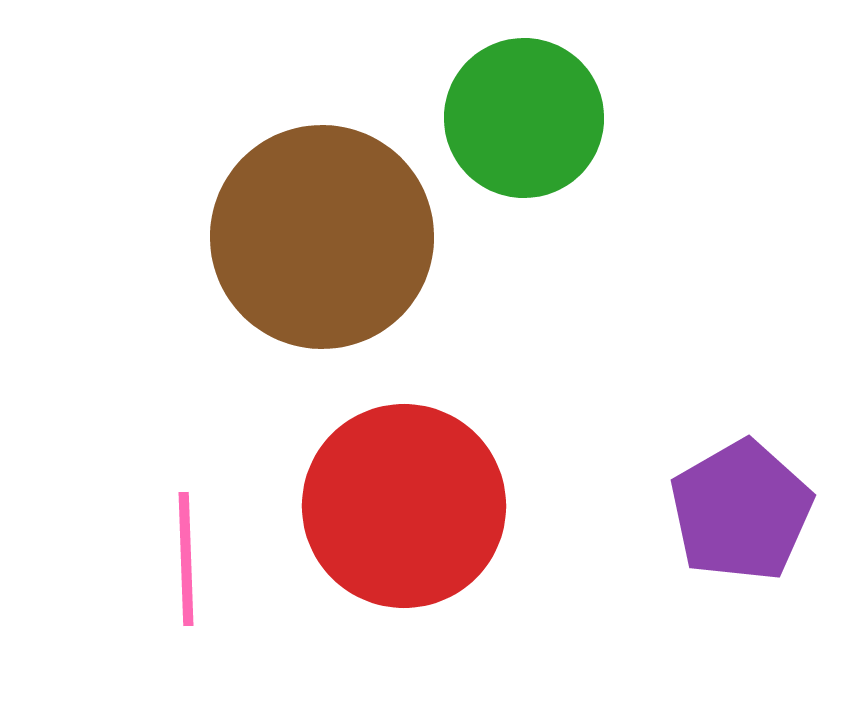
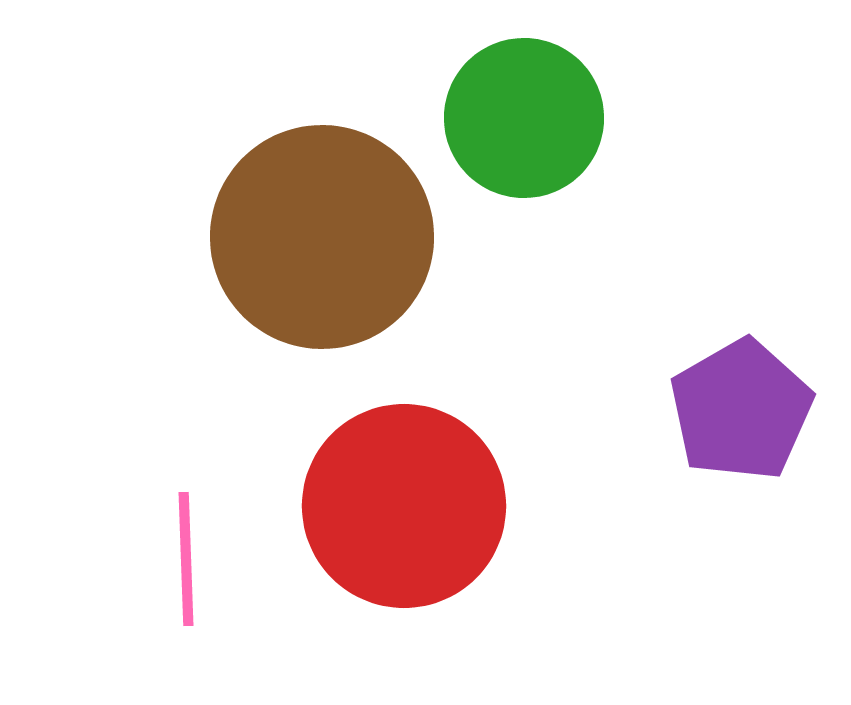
purple pentagon: moved 101 px up
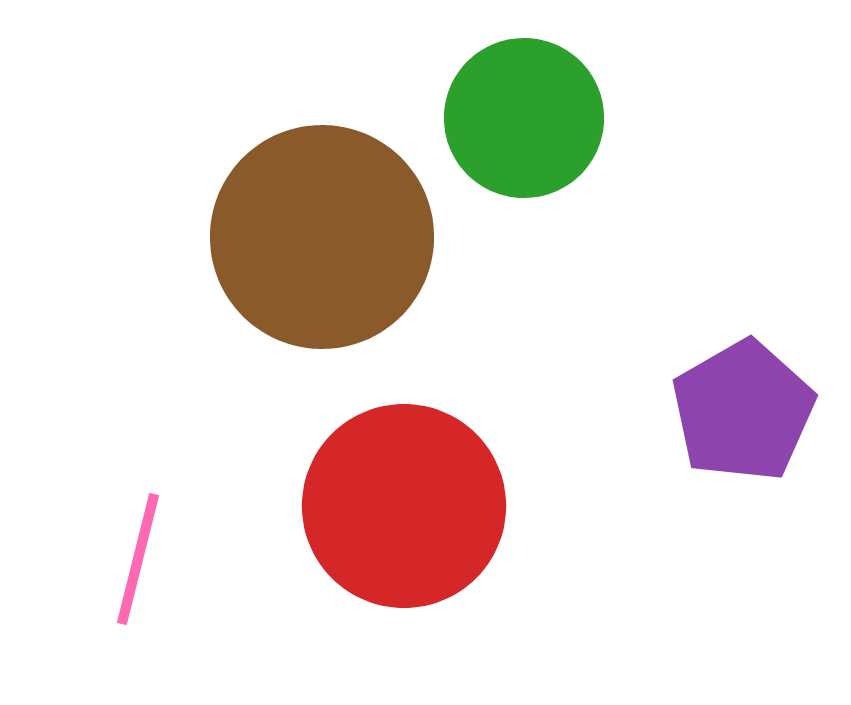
purple pentagon: moved 2 px right, 1 px down
pink line: moved 48 px left; rotated 16 degrees clockwise
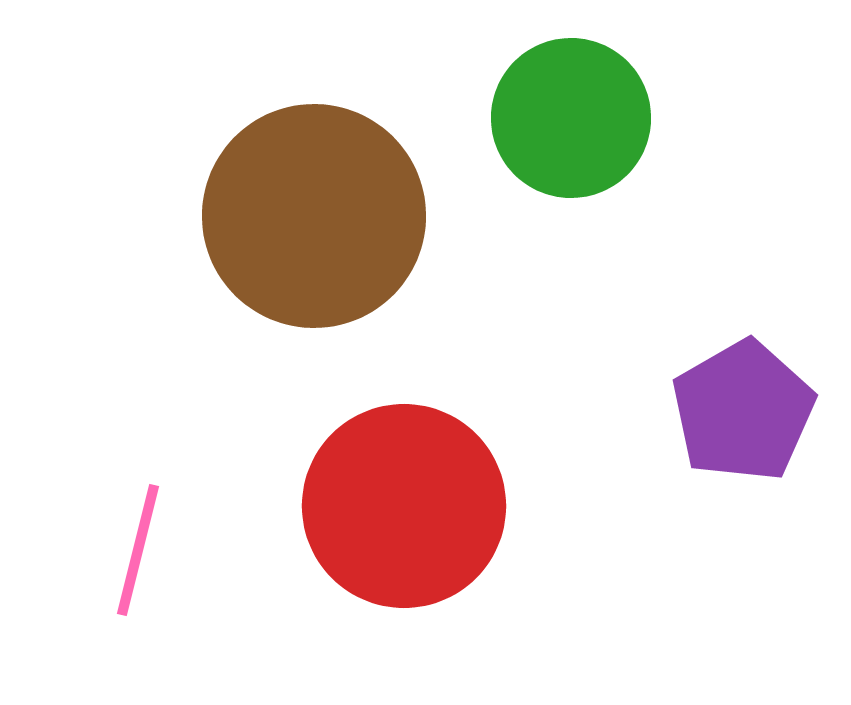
green circle: moved 47 px right
brown circle: moved 8 px left, 21 px up
pink line: moved 9 px up
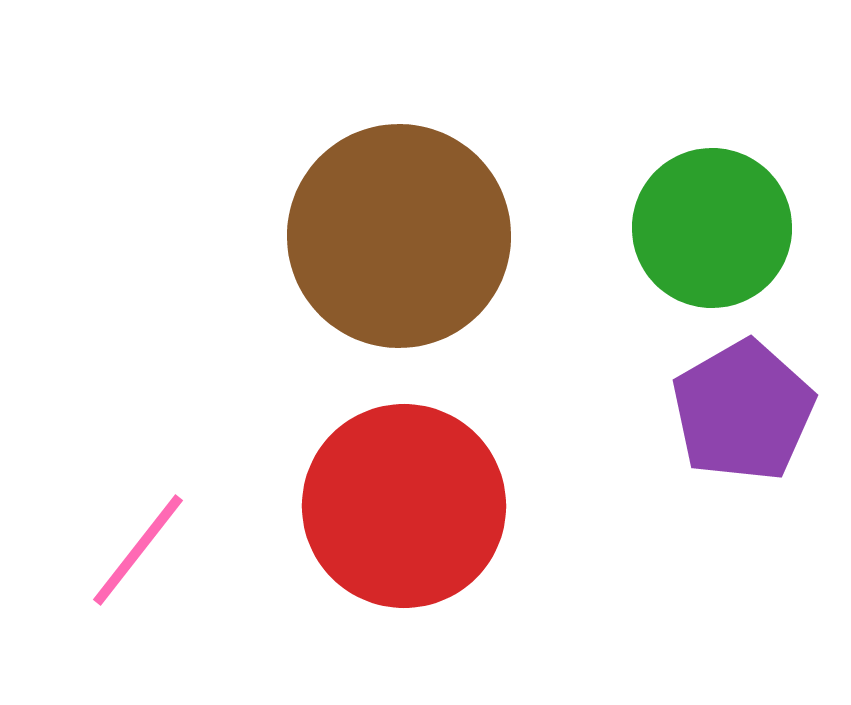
green circle: moved 141 px right, 110 px down
brown circle: moved 85 px right, 20 px down
pink line: rotated 24 degrees clockwise
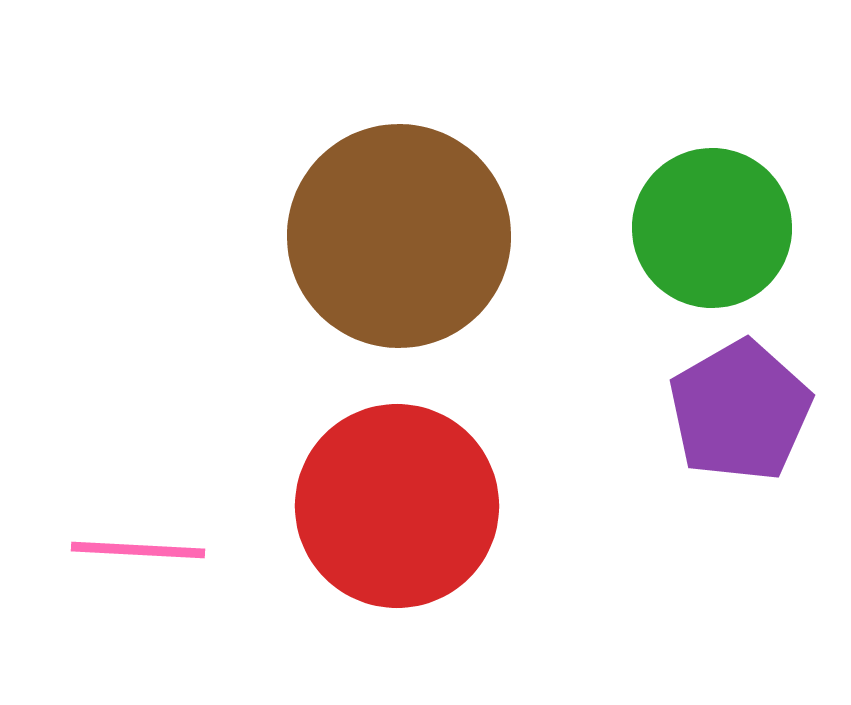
purple pentagon: moved 3 px left
red circle: moved 7 px left
pink line: rotated 55 degrees clockwise
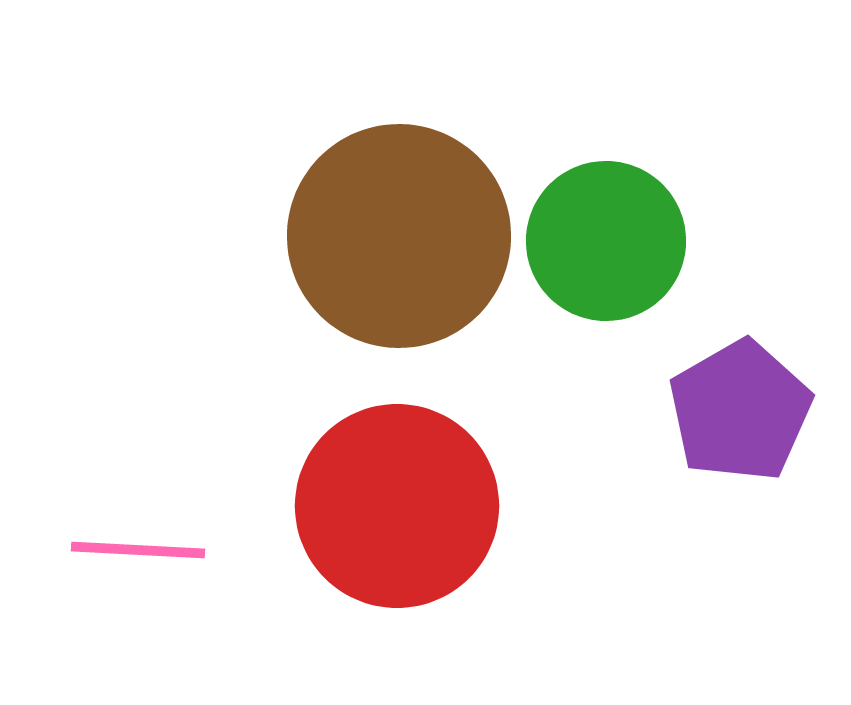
green circle: moved 106 px left, 13 px down
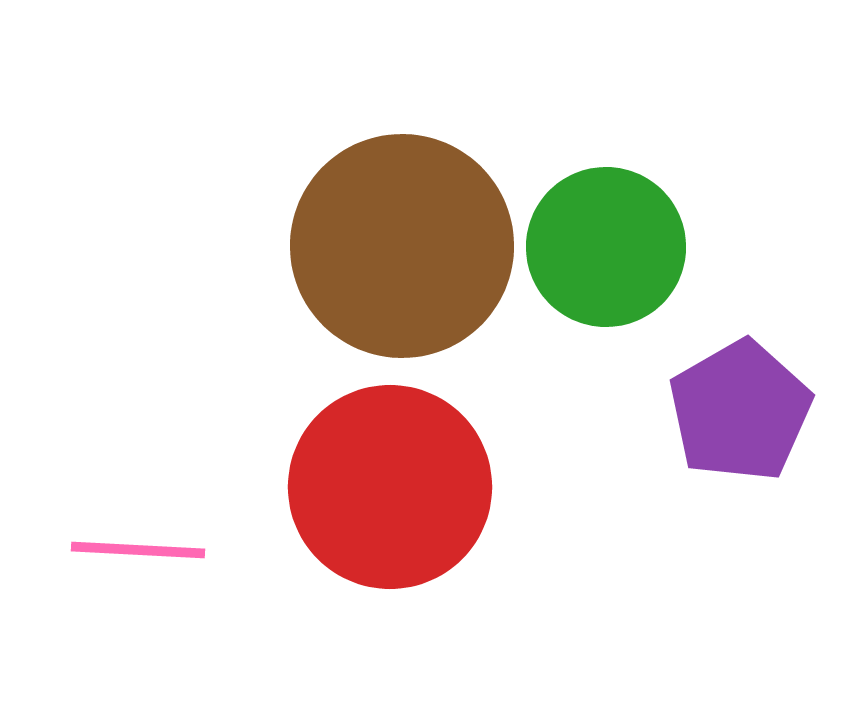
brown circle: moved 3 px right, 10 px down
green circle: moved 6 px down
red circle: moved 7 px left, 19 px up
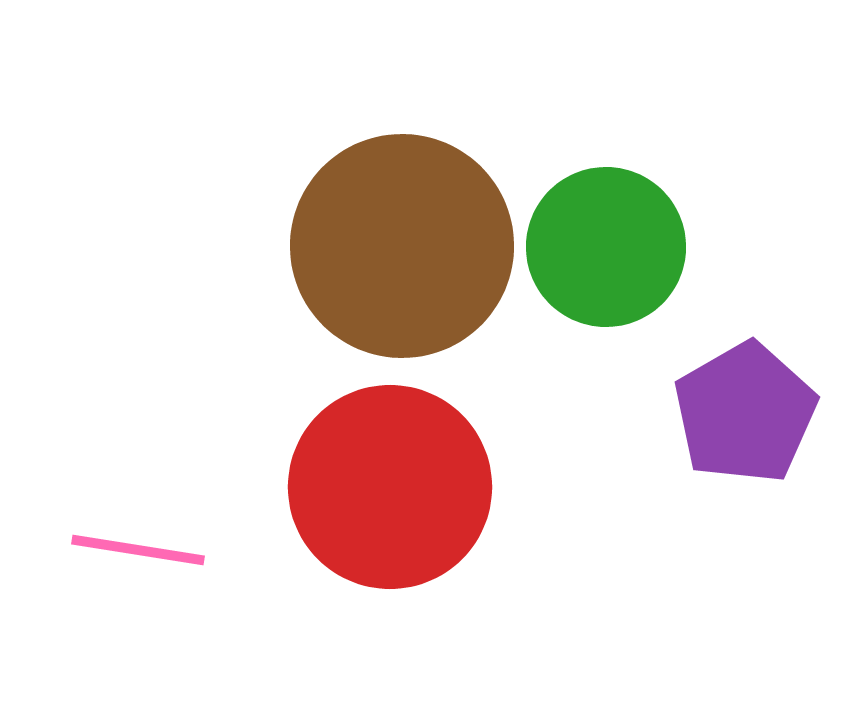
purple pentagon: moved 5 px right, 2 px down
pink line: rotated 6 degrees clockwise
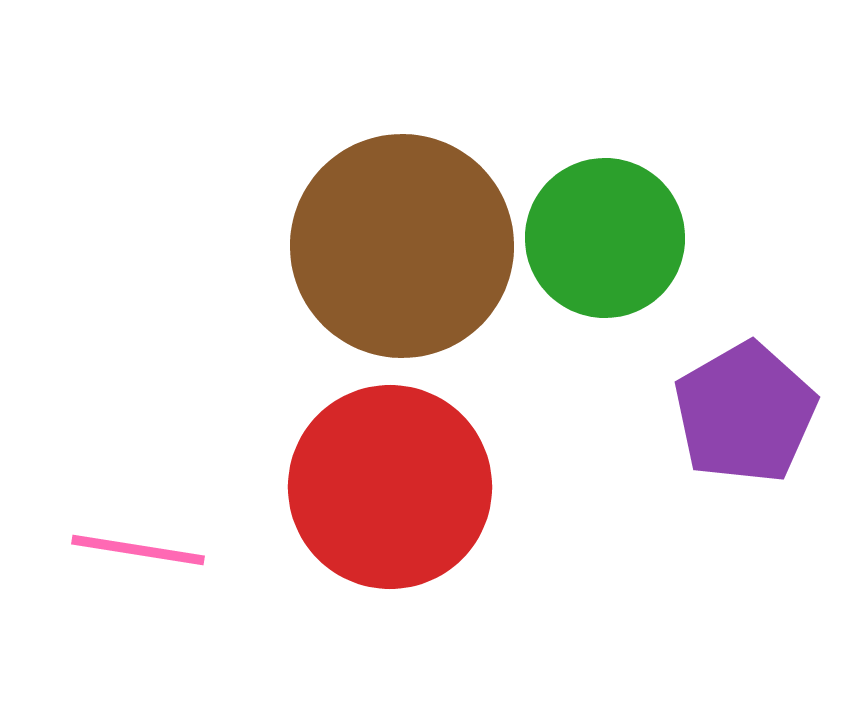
green circle: moved 1 px left, 9 px up
